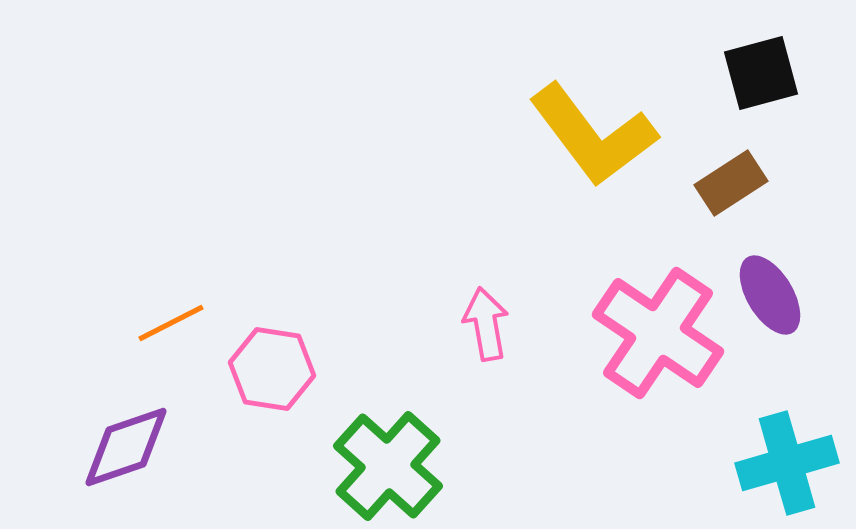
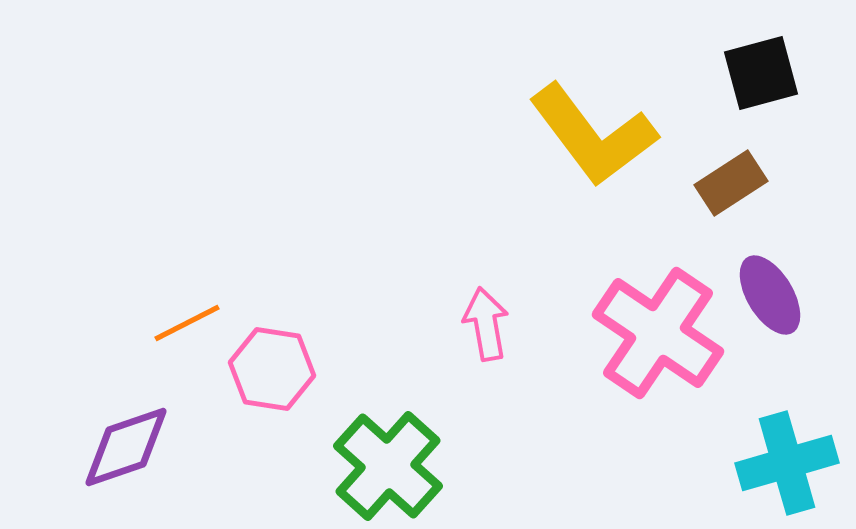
orange line: moved 16 px right
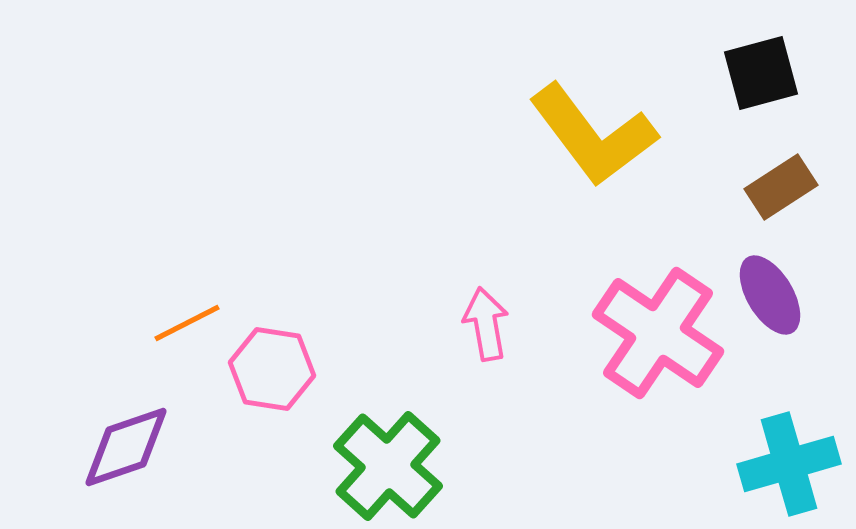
brown rectangle: moved 50 px right, 4 px down
cyan cross: moved 2 px right, 1 px down
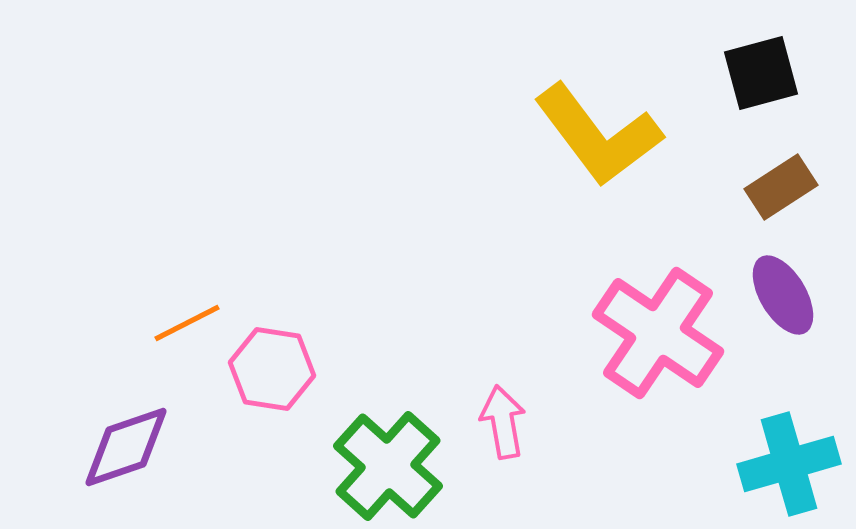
yellow L-shape: moved 5 px right
purple ellipse: moved 13 px right
pink arrow: moved 17 px right, 98 px down
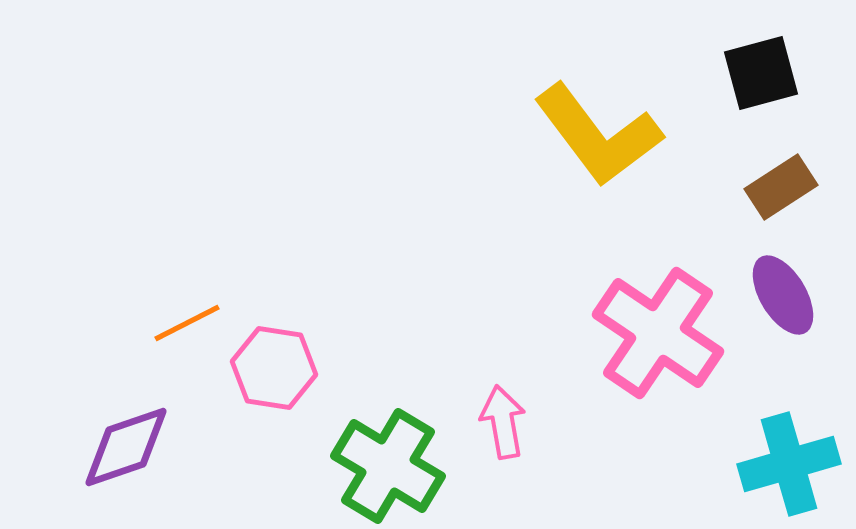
pink hexagon: moved 2 px right, 1 px up
green cross: rotated 11 degrees counterclockwise
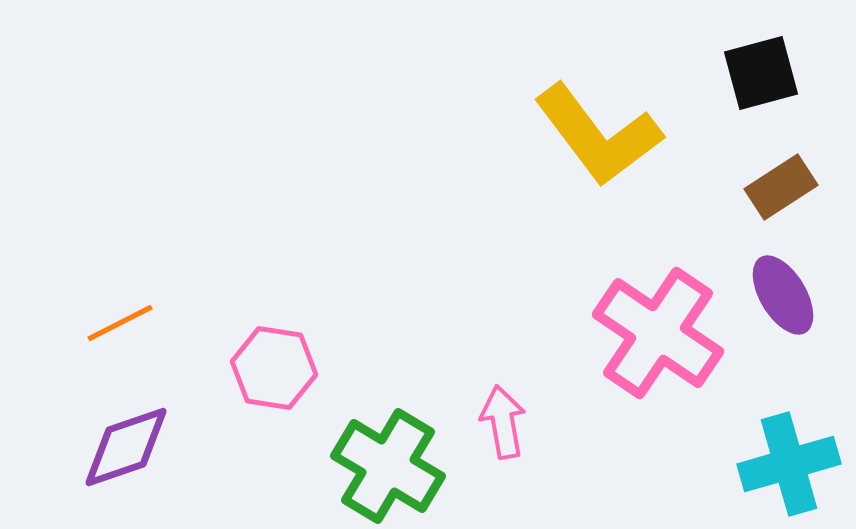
orange line: moved 67 px left
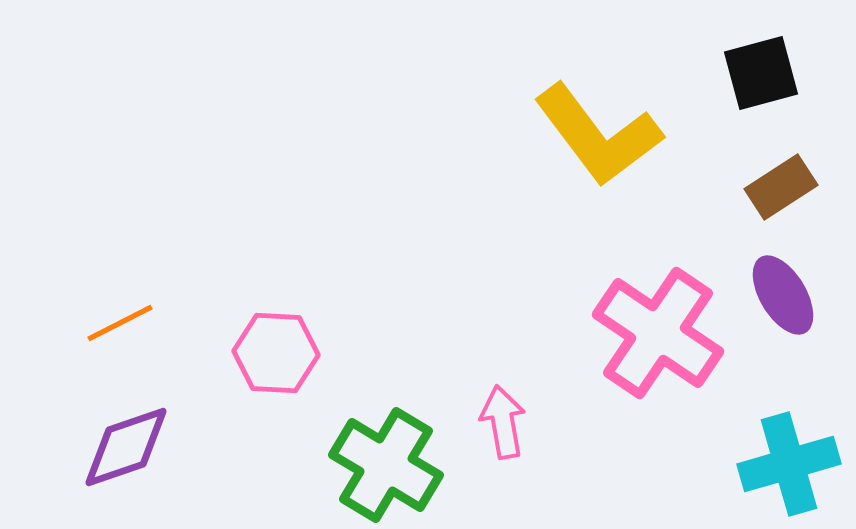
pink hexagon: moved 2 px right, 15 px up; rotated 6 degrees counterclockwise
green cross: moved 2 px left, 1 px up
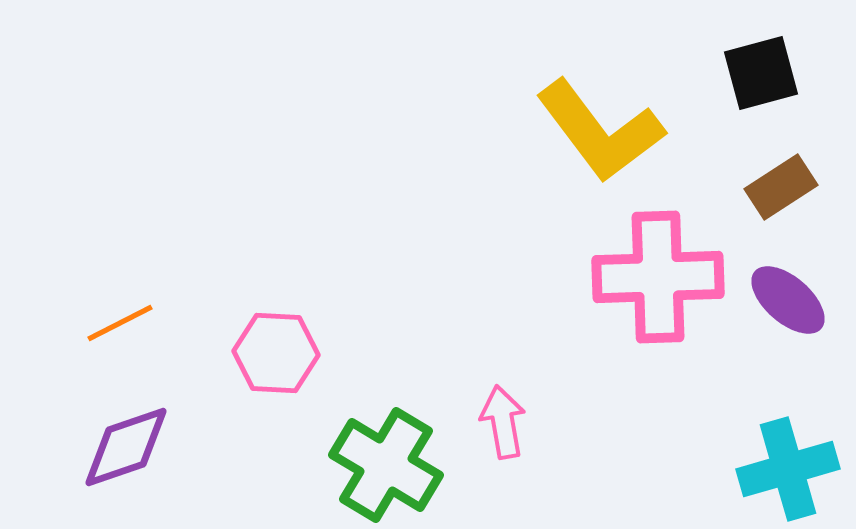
yellow L-shape: moved 2 px right, 4 px up
purple ellipse: moved 5 px right, 5 px down; rotated 18 degrees counterclockwise
pink cross: moved 56 px up; rotated 36 degrees counterclockwise
cyan cross: moved 1 px left, 5 px down
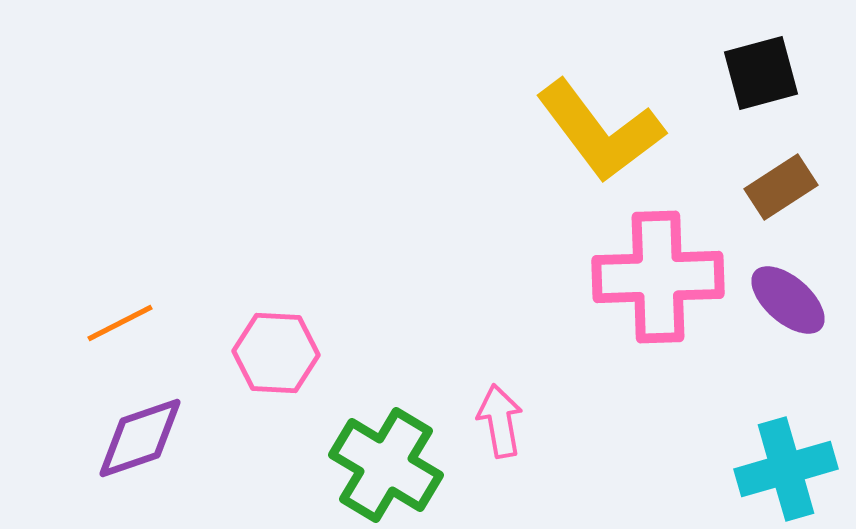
pink arrow: moved 3 px left, 1 px up
purple diamond: moved 14 px right, 9 px up
cyan cross: moved 2 px left
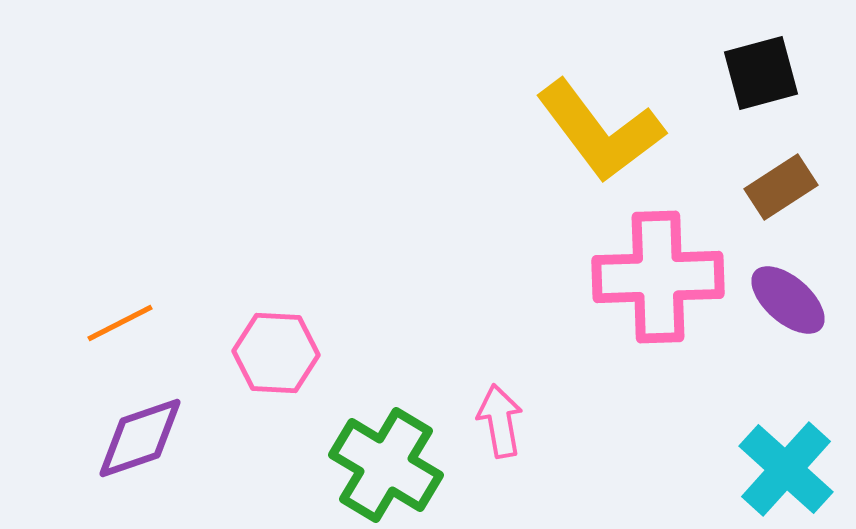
cyan cross: rotated 32 degrees counterclockwise
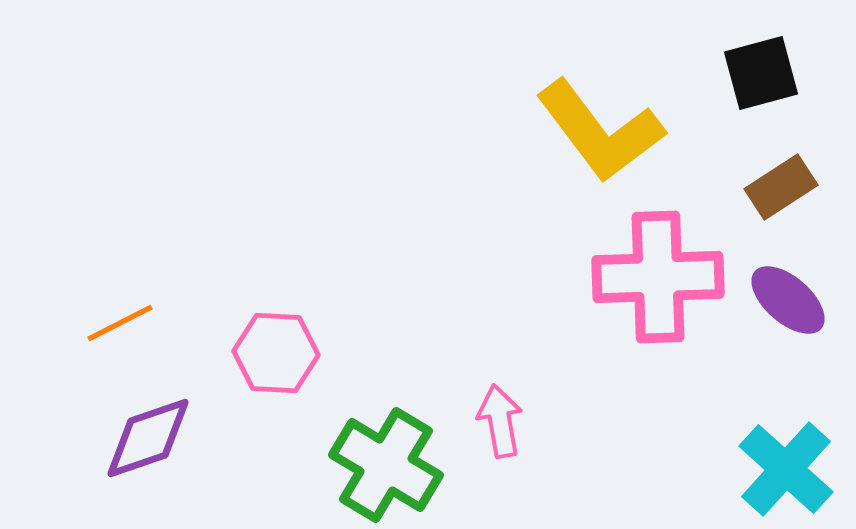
purple diamond: moved 8 px right
